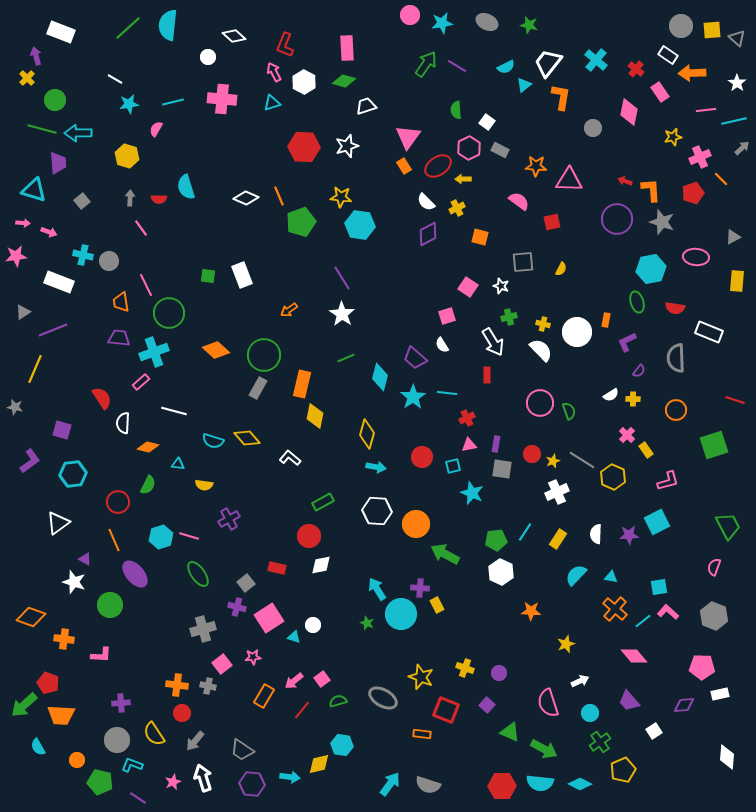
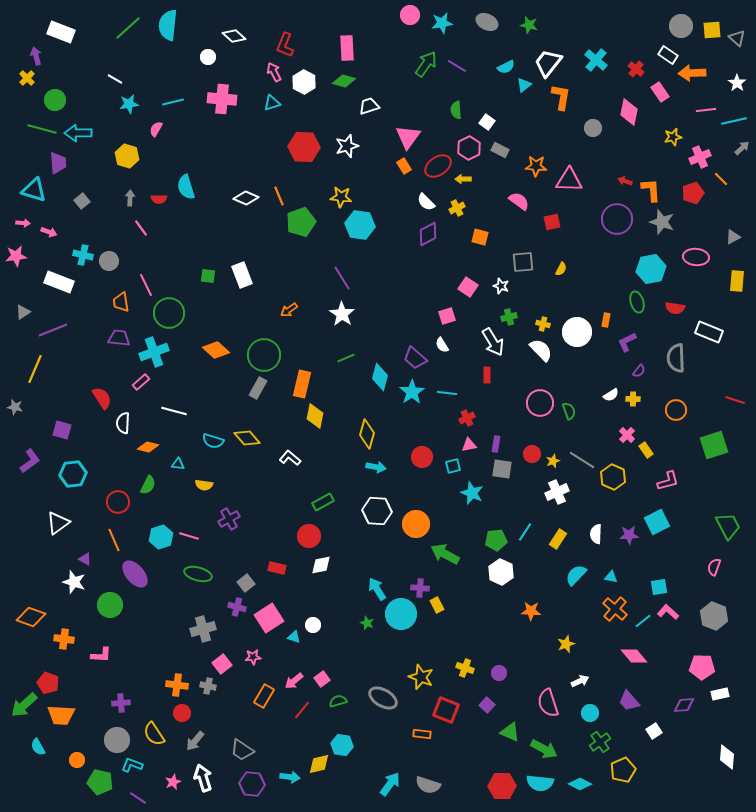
white trapezoid at (366, 106): moved 3 px right
cyan star at (413, 397): moved 1 px left, 5 px up
green ellipse at (198, 574): rotated 40 degrees counterclockwise
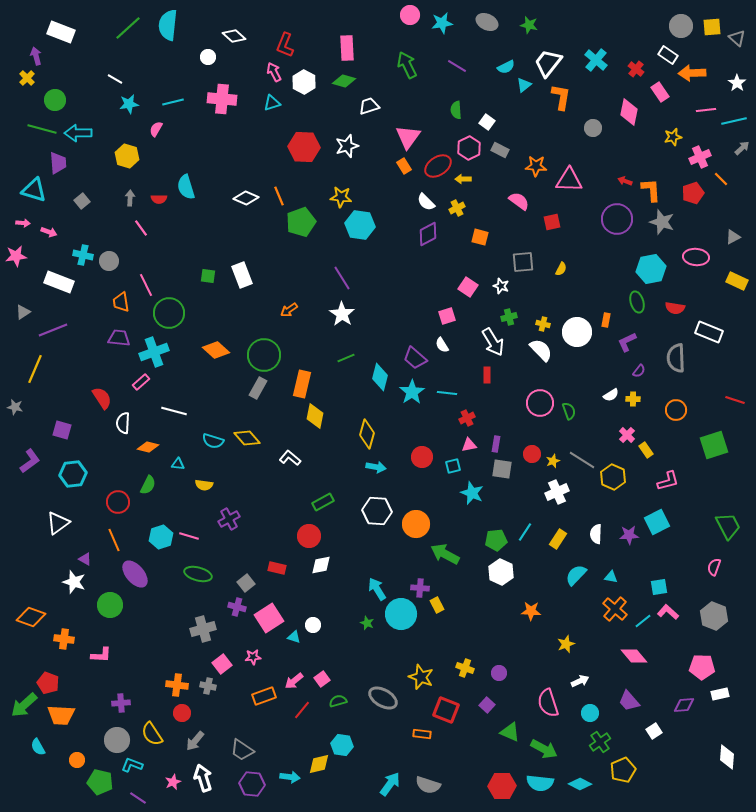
yellow square at (712, 30): moved 3 px up
green arrow at (426, 64): moved 19 px left, 1 px down; rotated 60 degrees counterclockwise
yellow rectangle at (737, 281): rotated 70 degrees counterclockwise
orange rectangle at (264, 696): rotated 40 degrees clockwise
yellow semicircle at (154, 734): moved 2 px left
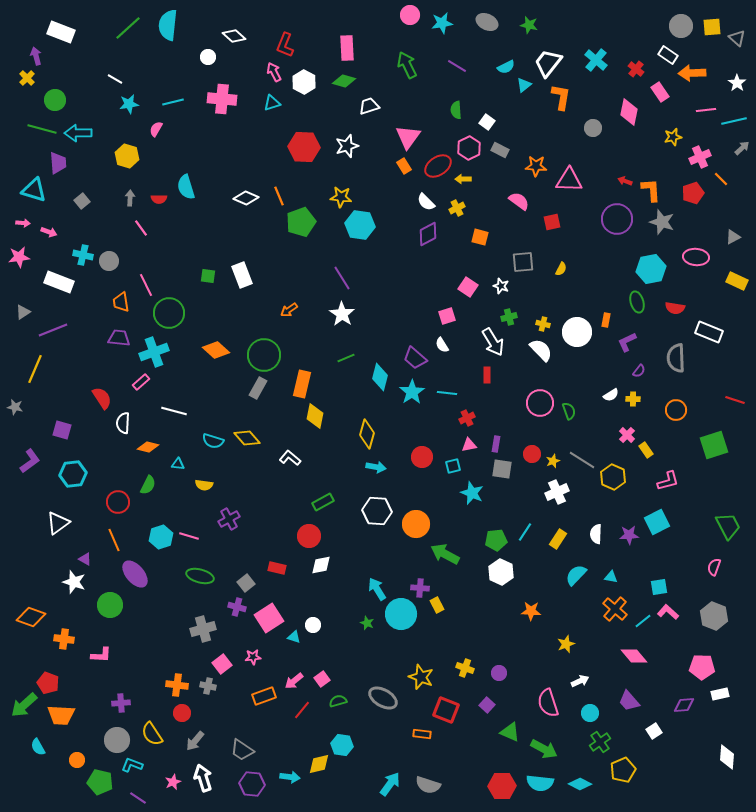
pink star at (16, 256): moved 3 px right, 1 px down
green ellipse at (198, 574): moved 2 px right, 2 px down
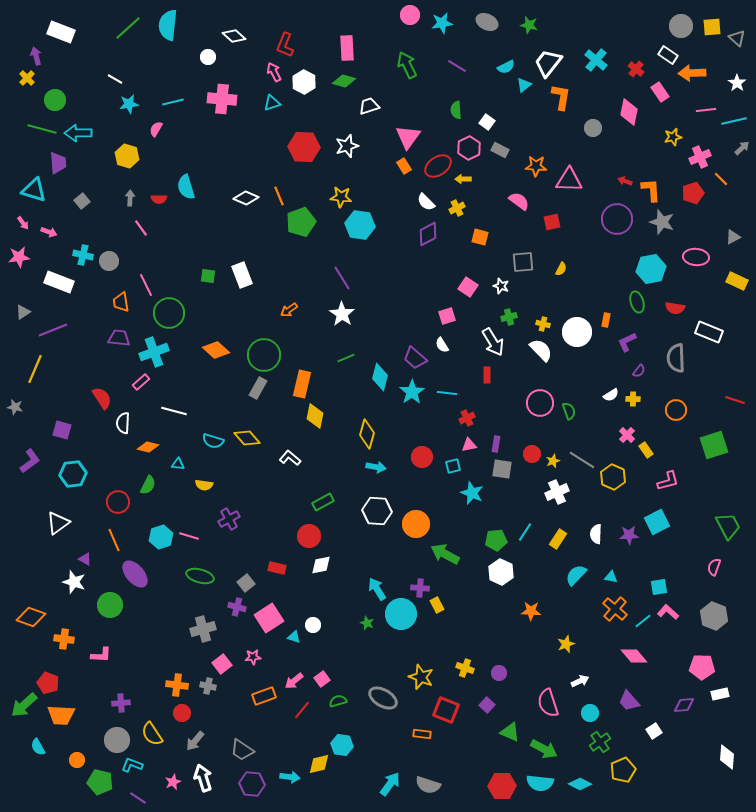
pink arrow at (23, 223): rotated 48 degrees clockwise
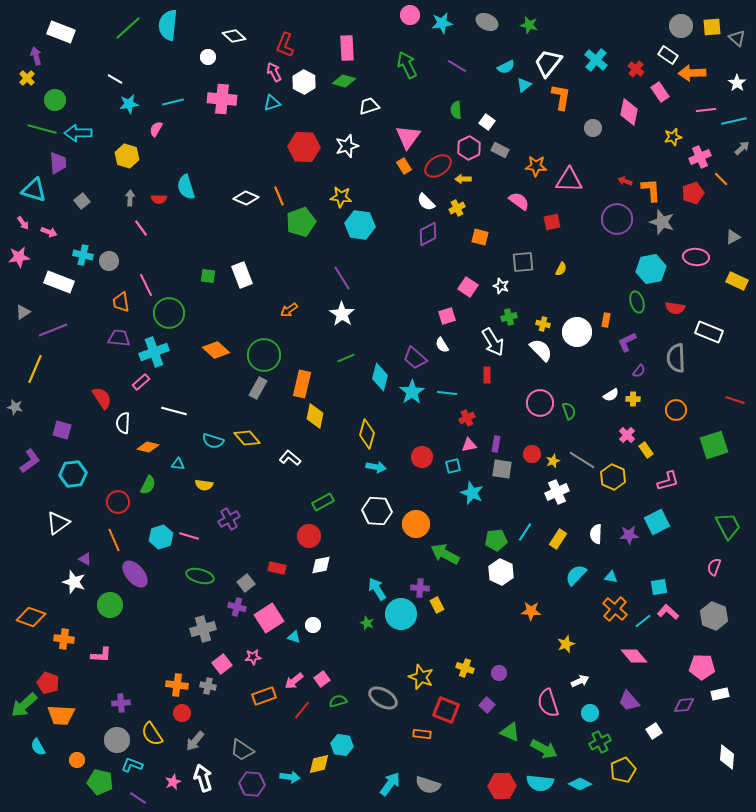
green cross at (600, 742): rotated 10 degrees clockwise
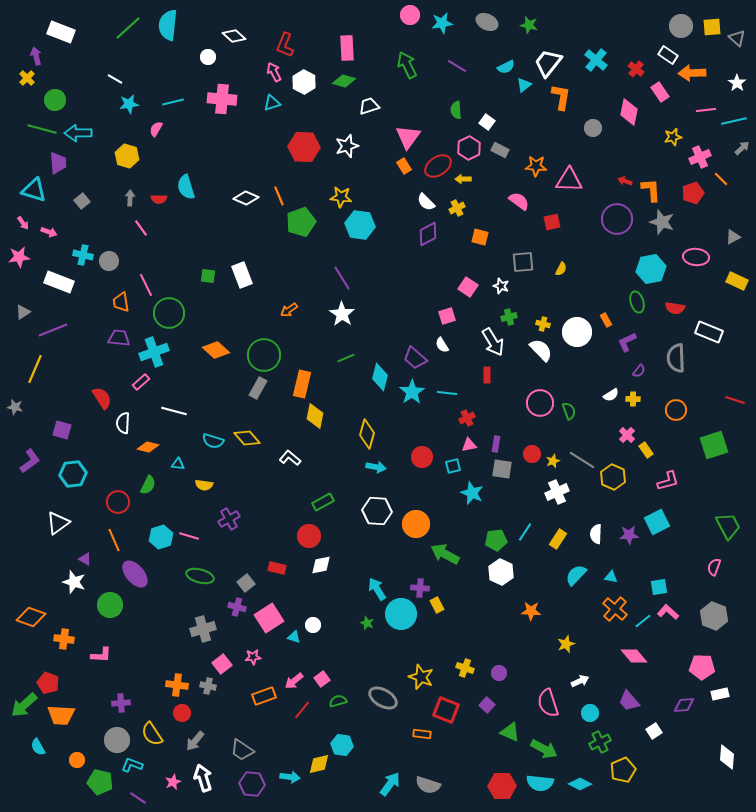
orange rectangle at (606, 320): rotated 40 degrees counterclockwise
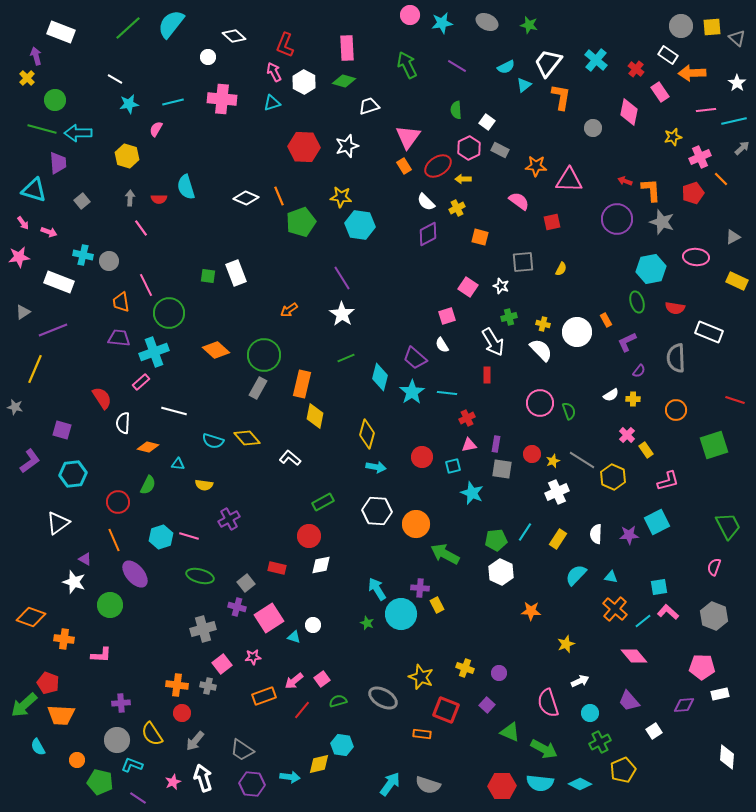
cyan semicircle at (168, 25): moved 3 px right, 1 px up; rotated 32 degrees clockwise
white rectangle at (242, 275): moved 6 px left, 2 px up
